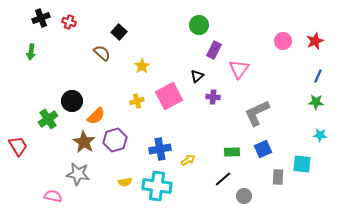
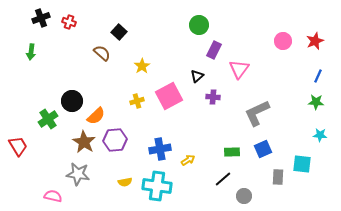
purple hexagon: rotated 10 degrees clockwise
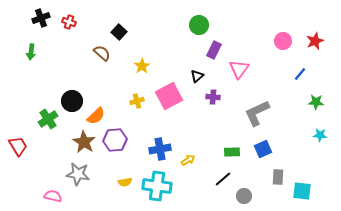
blue line: moved 18 px left, 2 px up; rotated 16 degrees clockwise
cyan square: moved 27 px down
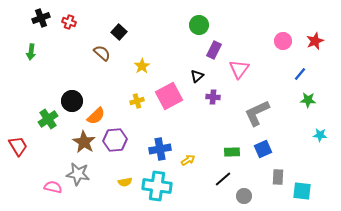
green star: moved 8 px left, 2 px up
pink semicircle: moved 9 px up
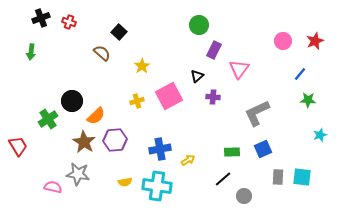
cyan star: rotated 24 degrees counterclockwise
cyan square: moved 14 px up
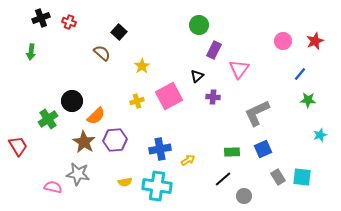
gray rectangle: rotated 35 degrees counterclockwise
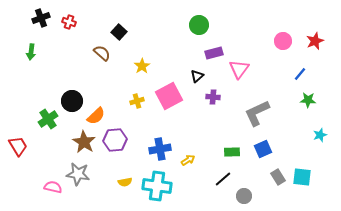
purple rectangle: moved 3 px down; rotated 48 degrees clockwise
